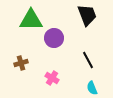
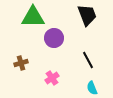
green triangle: moved 2 px right, 3 px up
pink cross: rotated 24 degrees clockwise
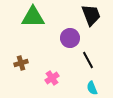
black trapezoid: moved 4 px right
purple circle: moved 16 px right
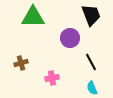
black line: moved 3 px right, 2 px down
pink cross: rotated 24 degrees clockwise
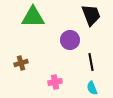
purple circle: moved 2 px down
black line: rotated 18 degrees clockwise
pink cross: moved 3 px right, 4 px down
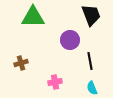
black line: moved 1 px left, 1 px up
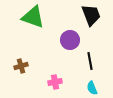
green triangle: rotated 20 degrees clockwise
brown cross: moved 3 px down
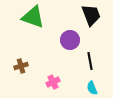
pink cross: moved 2 px left; rotated 16 degrees counterclockwise
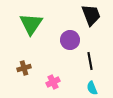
green triangle: moved 2 px left, 7 px down; rotated 45 degrees clockwise
brown cross: moved 3 px right, 2 px down
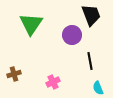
purple circle: moved 2 px right, 5 px up
brown cross: moved 10 px left, 6 px down
cyan semicircle: moved 6 px right
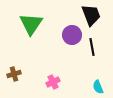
black line: moved 2 px right, 14 px up
cyan semicircle: moved 1 px up
